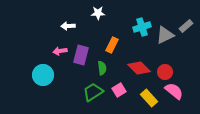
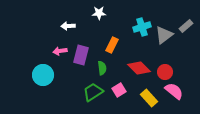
white star: moved 1 px right
gray triangle: moved 1 px left; rotated 12 degrees counterclockwise
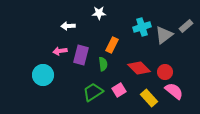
green semicircle: moved 1 px right, 4 px up
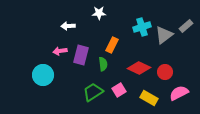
red diamond: rotated 20 degrees counterclockwise
pink semicircle: moved 5 px right, 2 px down; rotated 66 degrees counterclockwise
yellow rectangle: rotated 18 degrees counterclockwise
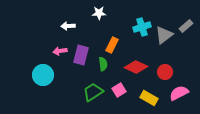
red diamond: moved 3 px left, 1 px up
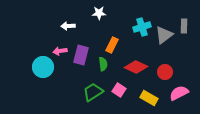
gray rectangle: moved 2 px left; rotated 48 degrees counterclockwise
cyan circle: moved 8 px up
pink square: rotated 24 degrees counterclockwise
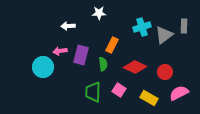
red diamond: moved 1 px left
green trapezoid: rotated 55 degrees counterclockwise
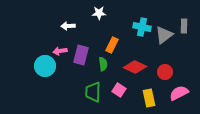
cyan cross: rotated 30 degrees clockwise
cyan circle: moved 2 px right, 1 px up
yellow rectangle: rotated 48 degrees clockwise
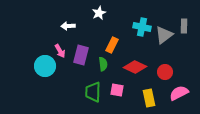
white star: rotated 24 degrees counterclockwise
pink arrow: rotated 112 degrees counterclockwise
pink square: moved 2 px left; rotated 24 degrees counterclockwise
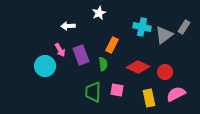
gray rectangle: moved 1 px down; rotated 32 degrees clockwise
pink arrow: moved 1 px up
purple rectangle: rotated 36 degrees counterclockwise
red diamond: moved 3 px right
pink semicircle: moved 3 px left, 1 px down
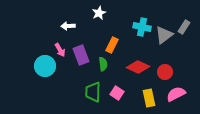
pink square: moved 3 px down; rotated 24 degrees clockwise
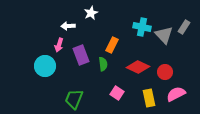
white star: moved 8 px left
gray triangle: rotated 36 degrees counterclockwise
pink arrow: moved 1 px left, 5 px up; rotated 48 degrees clockwise
green trapezoid: moved 19 px left, 7 px down; rotated 20 degrees clockwise
